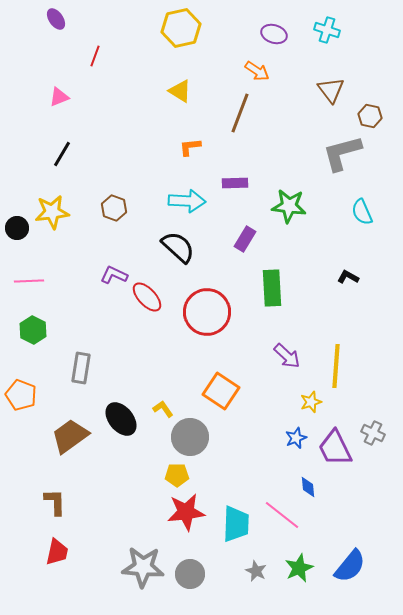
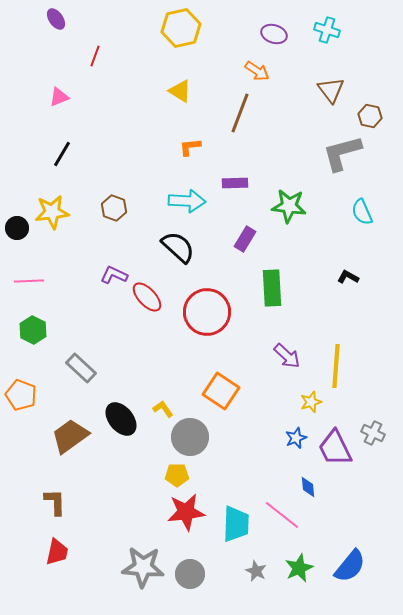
gray rectangle at (81, 368): rotated 56 degrees counterclockwise
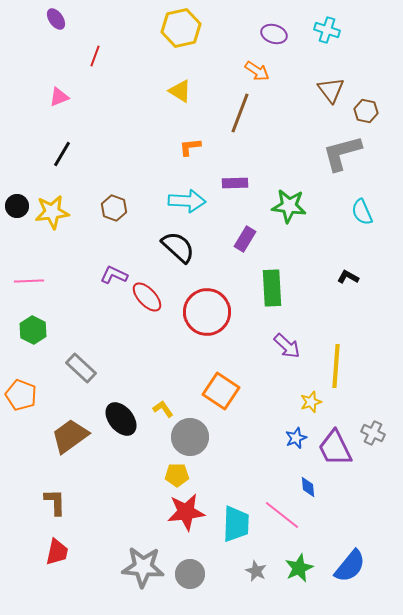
brown hexagon at (370, 116): moved 4 px left, 5 px up
black circle at (17, 228): moved 22 px up
purple arrow at (287, 356): moved 10 px up
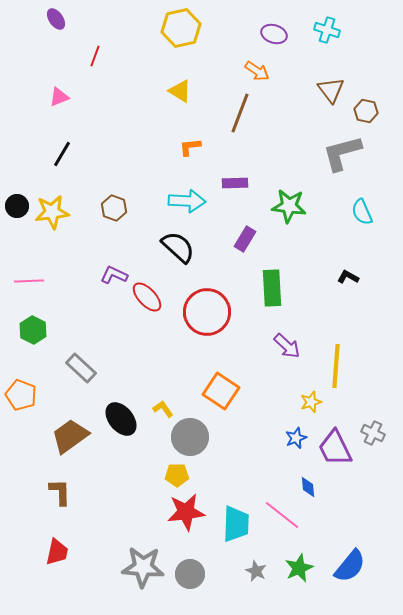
brown L-shape at (55, 502): moved 5 px right, 10 px up
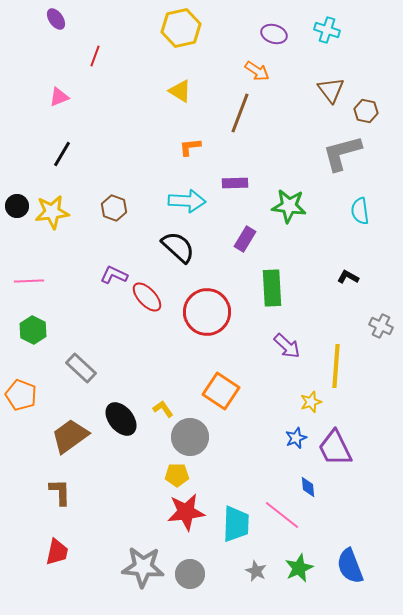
cyan semicircle at (362, 212): moved 2 px left, 1 px up; rotated 16 degrees clockwise
gray cross at (373, 433): moved 8 px right, 107 px up
blue semicircle at (350, 566): rotated 120 degrees clockwise
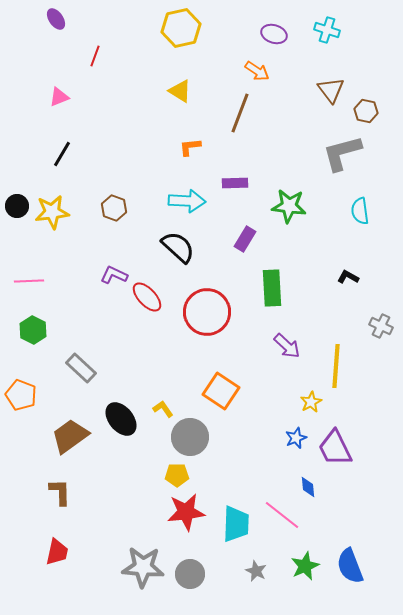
yellow star at (311, 402): rotated 10 degrees counterclockwise
green star at (299, 568): moved 6 px right, 2 px up
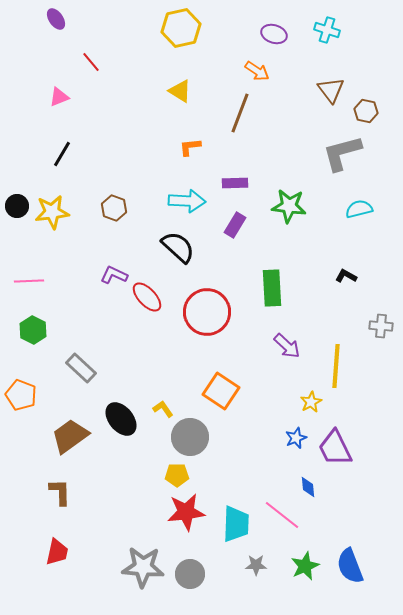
red line at (95, 56): moved 4 px left, 6 px down; rotated 60 degrees counterclockwise
cyan semicircle at (360, 211): moved 1 px left, 2 px up; rotated 84 degrees clockwise
purple rectangle at (245, 239): moved 10 px left, 14 px up
black L-shape at (348, 277): moved 2 px left, 1 px up
gray cross at (381, 326): rotated 20 degrees counterclockwise
gray star at (256, 571): moved 6 px up; rotated 25 degrees counterclockwise
